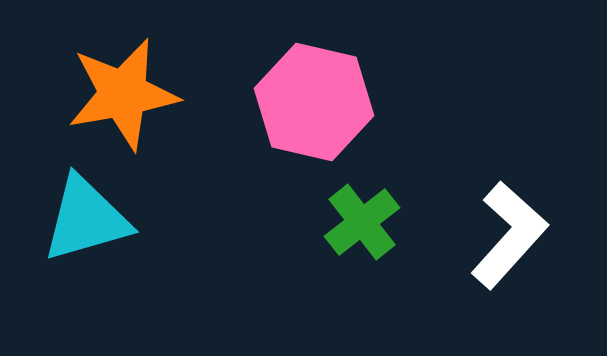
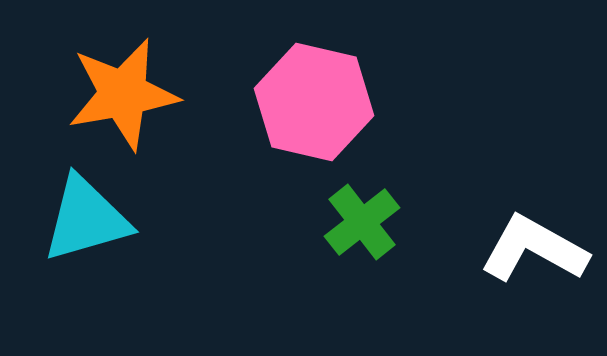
white L-shape: moved 25 px right, 14 px down; rotated 103 degrees counterclockwise
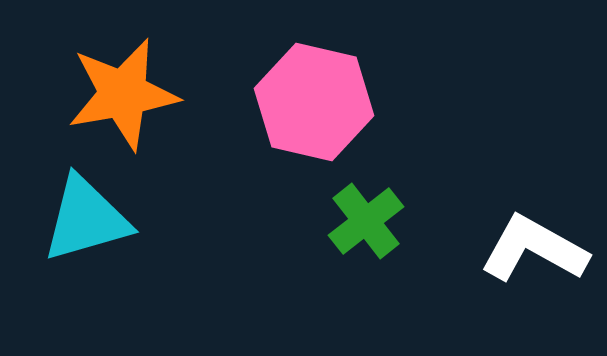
green cross: moved 4 px right, 1 px up
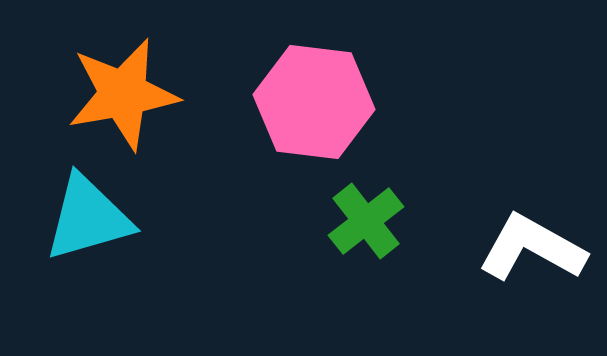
pink hexagon: rotated 6 degrees counterclockwise
cyan triangle: moved 2 px right, 1 px up
white L-shape: moved 2 px left, 1 px up
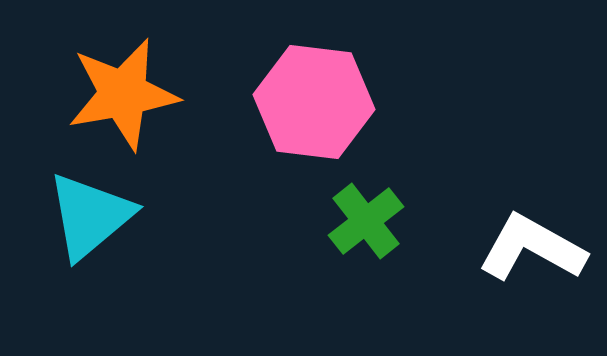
cyan triangle: moved 2 px right, 2 px up; rotated 24 degrees counterclockwise
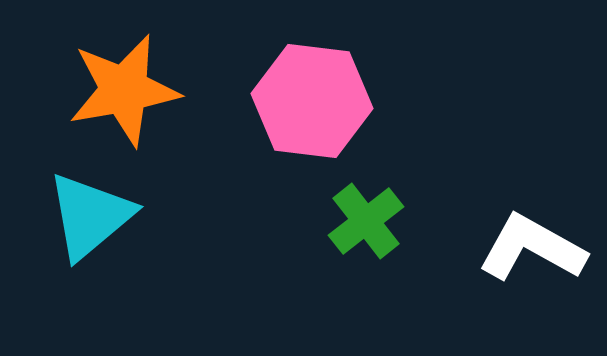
orange star: moved 1 px right, 4 px up
pink hexagon: moved 2 px left, 1 px up
